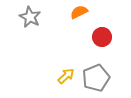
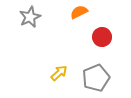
gray star: rotated 20 degrees clockwise
yellow arrow: moved 7 px left, 3 px up
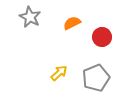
orange semicircle: moved 7 px left, 11 px down
gray star: rotated 20 degrees counterclockwise
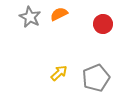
orange semicircle: moved 13 px left, 9 px up
red circle: moved 1 px right, 13 px up
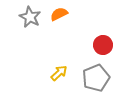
red circle: moved 21 px down
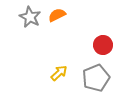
orange semicircle: moved 2 px left, 1 px down
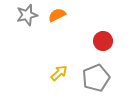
gray star: moved 3 px left, 2 px up; rotated 30 degrees clockwise
red circle: moved 4 px up
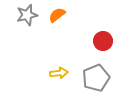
orange semicircle: rotated 12 degrees counterclockwise
yellow arrow: rotated 36 degrees clockwise
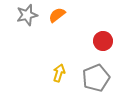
yellow arrow: rotated 66 degrees counterclockwise
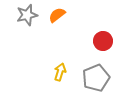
yellow arrow: moved 1 px right, 1 px up
